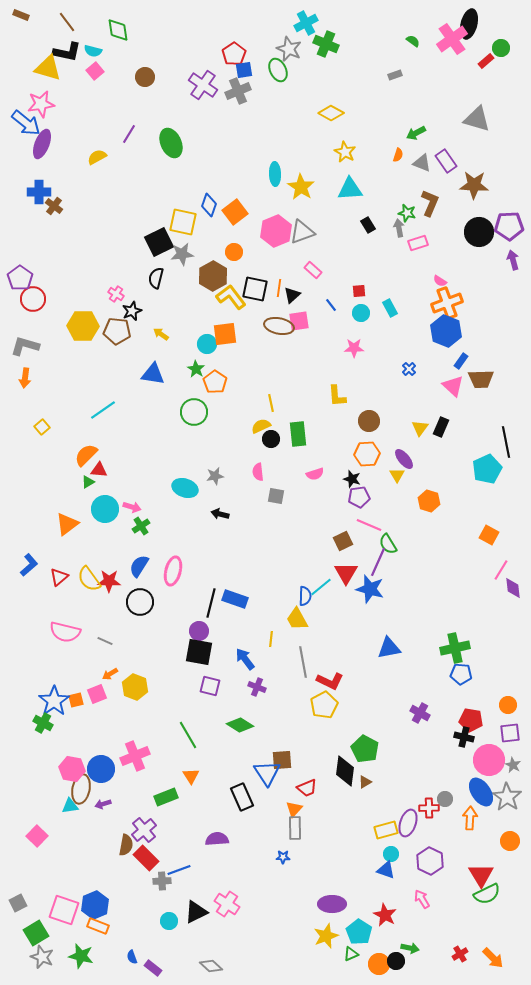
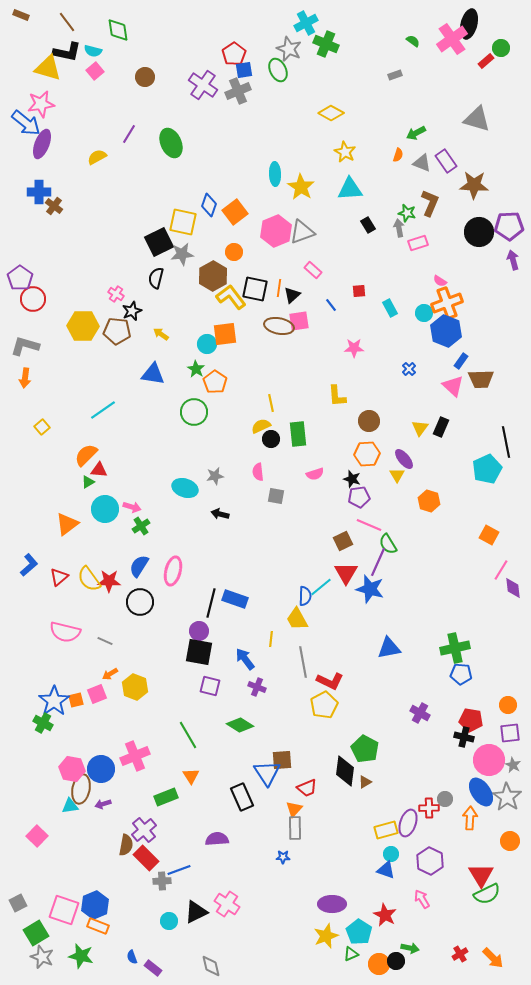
cyan circle at (361, 313): moved 63 px right
gray diamond at (211, 966): rotated 35 degrees clockwise
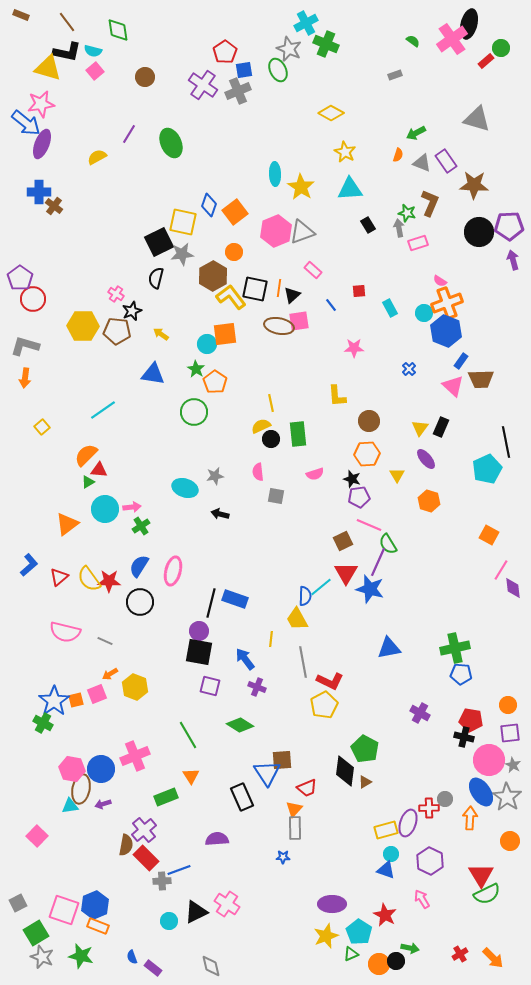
red pentagon at (234, 54): moved 9 px left, 2 px up
purple ellipse at (404, 459): moved 22 px right
pink arrow at (132, 507): rotated 24 degrees counterclockwise
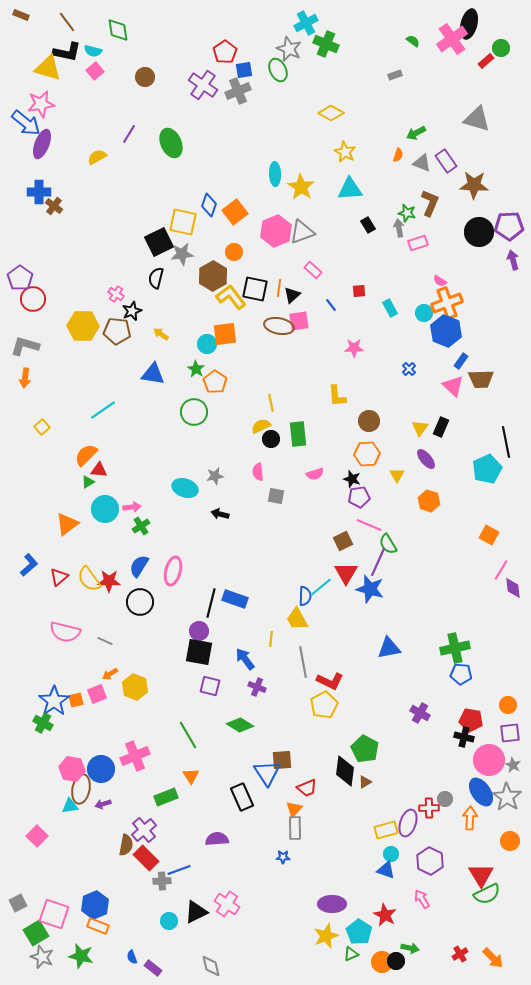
pink square at (64, 910): moved 10 px left, 4 px down
orange circle at (379, 964): moved 3 px right, 2 px up
